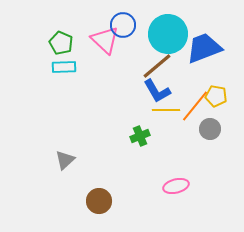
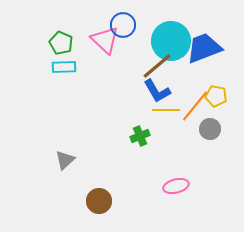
cyan circle: moved 3 px right, 7 px down
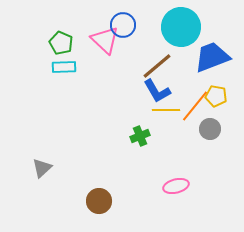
cyan circle: moved 10 px right, 14 px up
blue trapezoid: moved 8 px right, 9 px down
gray triangle: moved 23 px left, 8 px down
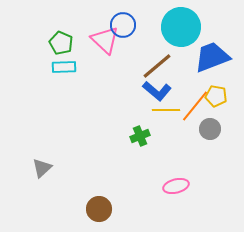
blue L-shape: rotated 20 degrees counterclockwise
brown circle: moved 8 px down
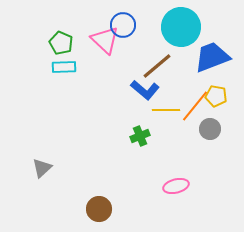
blue L-shape: moved 12 px left, 1 px up
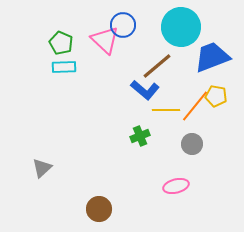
gray circle: moved 18 px left, 15 px down
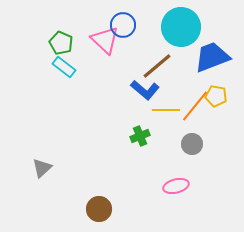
cyan rectangle: rotated 40 degrees clockwise
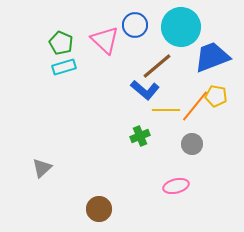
blue circle: moved 12 px right
cyan rectangle: rotated 55 degrees counterclockwise
